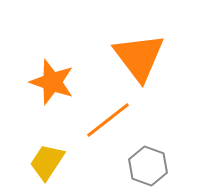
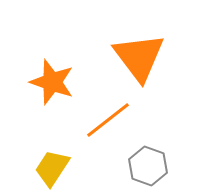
yellow trapezoid: moved 5 px right, 6 px down
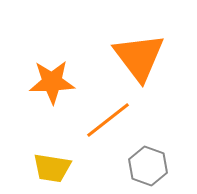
orange star: rotated 21 degrees counterclockwise
yellow trapezoid: rotated 114 degrees counterclockwise
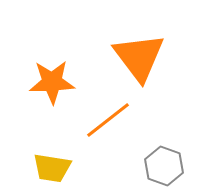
gray hexagon: moved 16 px right
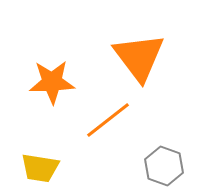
yellow trapezoid: moved 12 px left
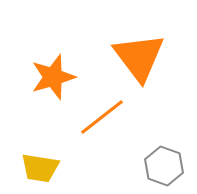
orange star: moved 1 px right, 5 px up; rotated 15 degrees counterclockwise
orange line: moved 6 px left, 3 px up
